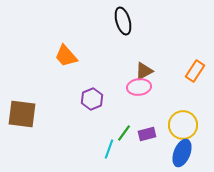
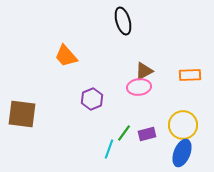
orange rectangle: moved 5 px left, 4 px down; rotated 55 degrees clockwise
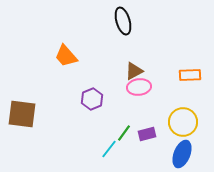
brown triangle: moved 10 px left
yellow circle: moved 3 px up
cyan line: rotated 18 degrees clockwise
blue ellipse: moved 1 px down
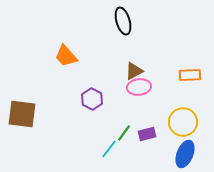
purple hexagon: rotated 10 degrees counterclockwise
blue ellipse: moved 3 px right
